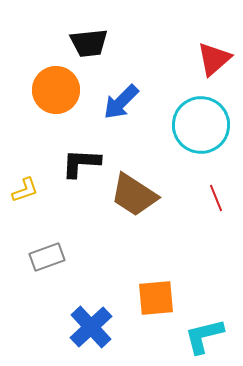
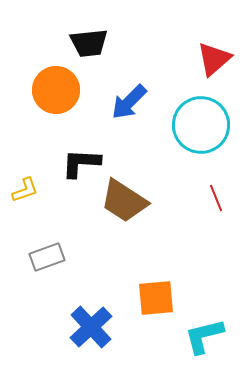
blue arrow: moved 8 px right
brown trapezoid: moved 10 px left, 6 px down
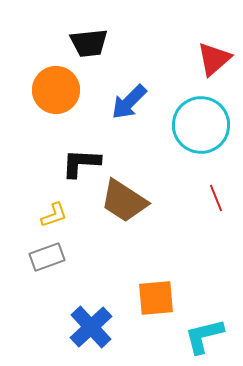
yellow L-shape: moved 29 px right, 25 px down
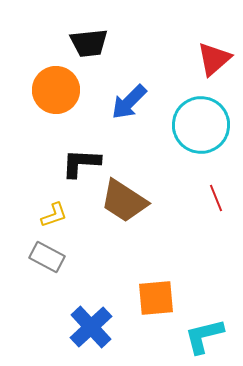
gray rectangle: rotated 48 degrees clockwise
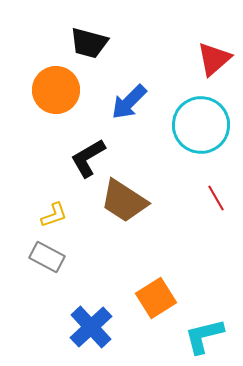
black trapezoid: rotated 21 degrees clockwise
black L-shape: moved 7 px right, 5 px up; rotated 33 degrees counterclockwise
red line: rotated 8 degrees counterclockwise
orange square: rotated 27 degrees counterclockwise
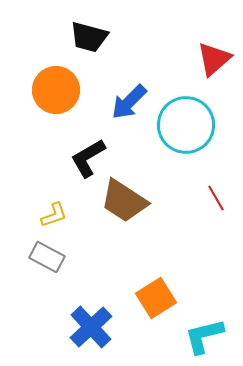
black trapezoid: moved 6 px up
cyan circle: moved 15 px left
